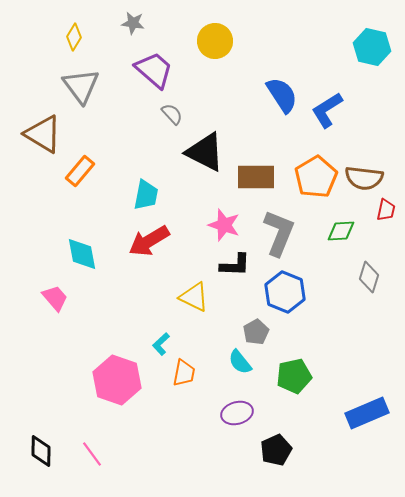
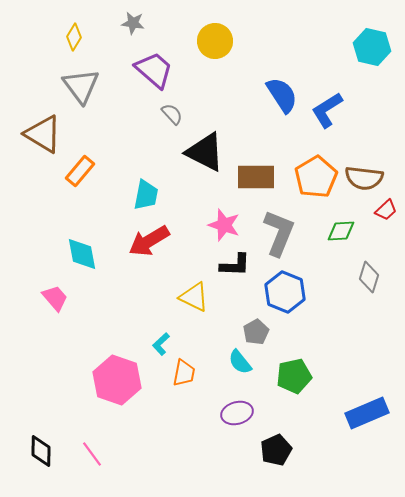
red trapezoid: rotated 35 degrees clockwise
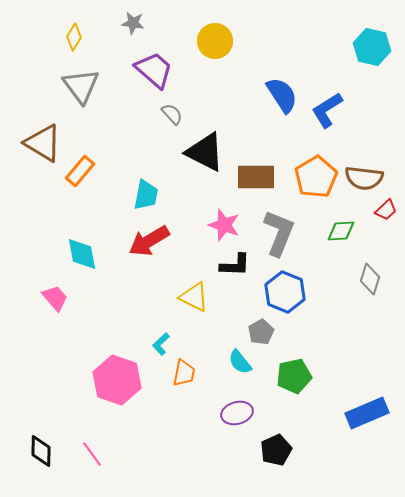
brown triangle: moved 9 px down
gray diamond: moved 1 px right, 2 px down
gray pentagon: moved 5 px right
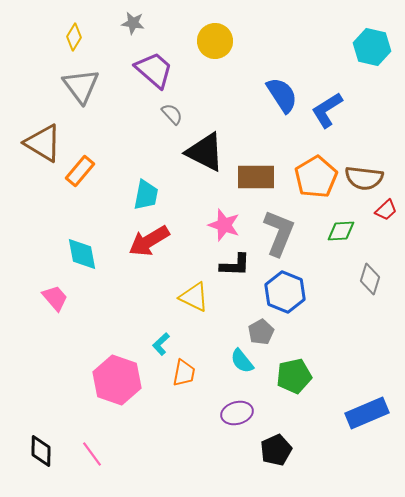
cyan semicircle: moved 2 px right, 1 px up
